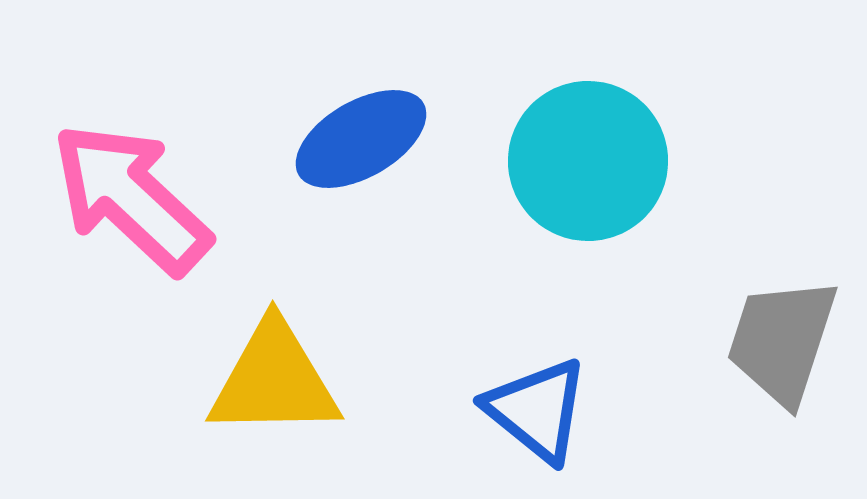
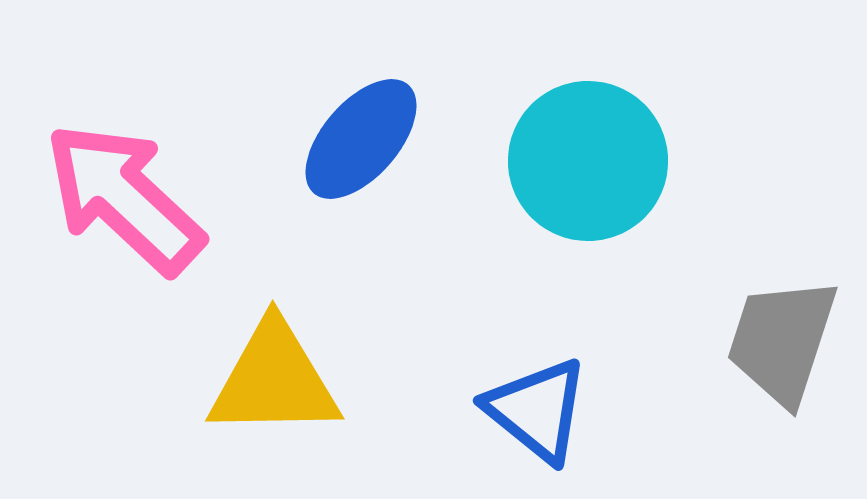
blue ellipse: rotated 19 degrees counterclockwise
pink arrow: moved 7 px left
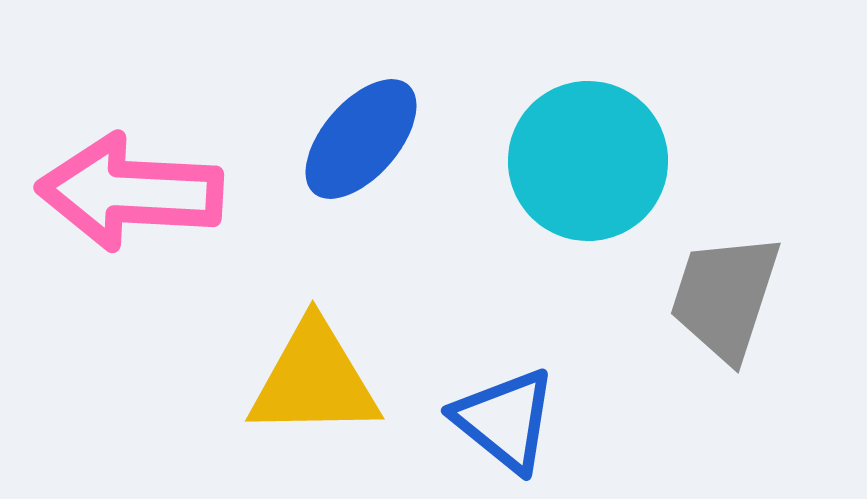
pink arrow: moved 6 px right, 6 px up; rotated 40 degrees counterclockwise
gray trapezoid: moved 57 px left, 44 px up
yellow triangle: moved 40 px right
blue triangle: moved 32 px left, 10 px down
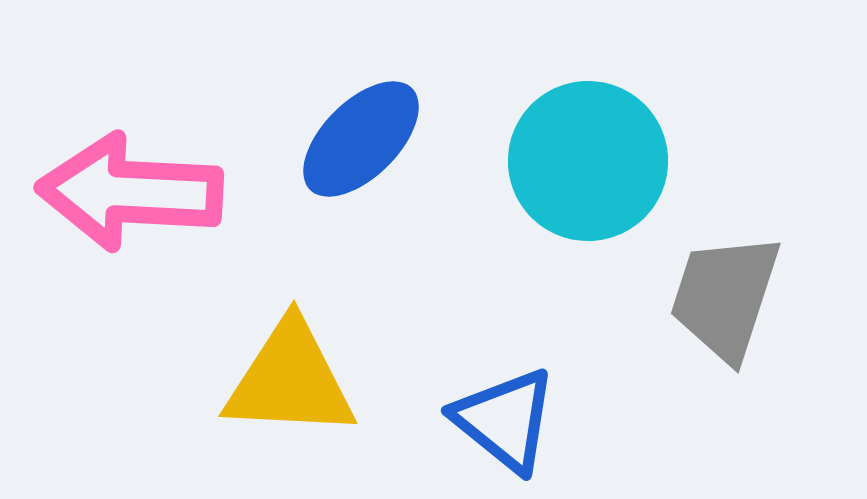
blue ellipse: rotated 4 degrees clockwise
yellow triangle: moved 24 px left; rotated 4 degrees clockwise
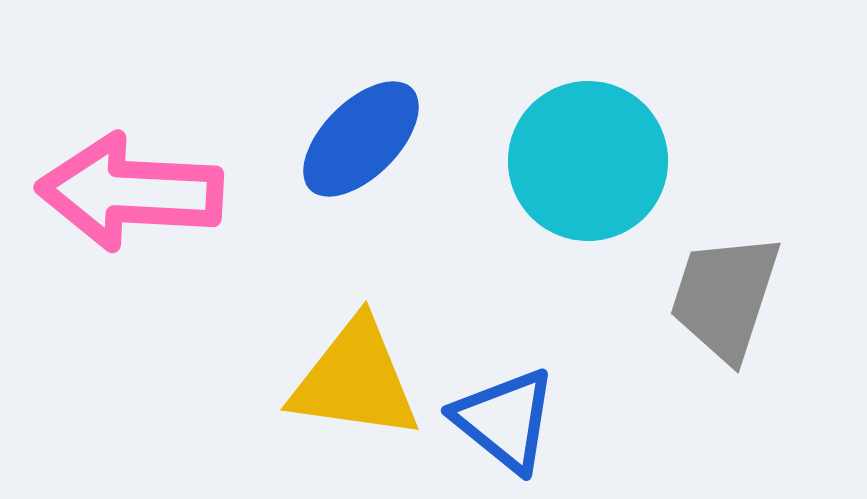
yellow triangle: moved 65 px right; rotated 5 degrees clockwise
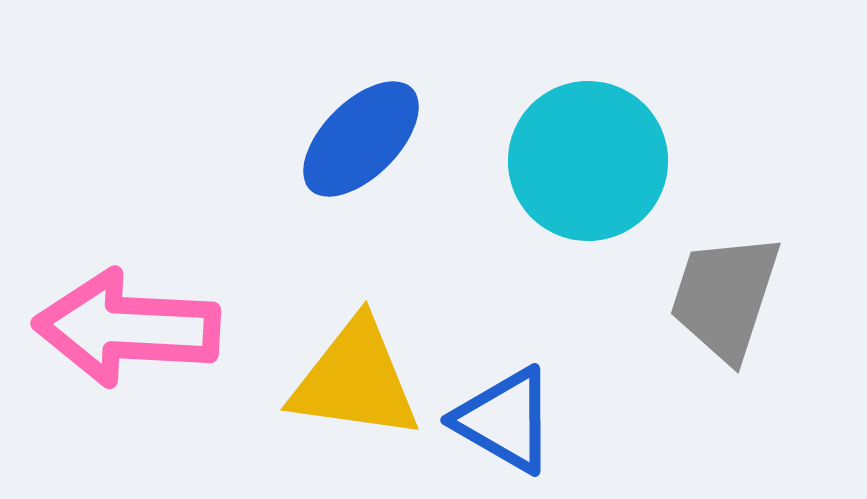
pink arrow: moved 3 px left, 136 px down
blue triangle: rotated 9 degrees counterclockwise
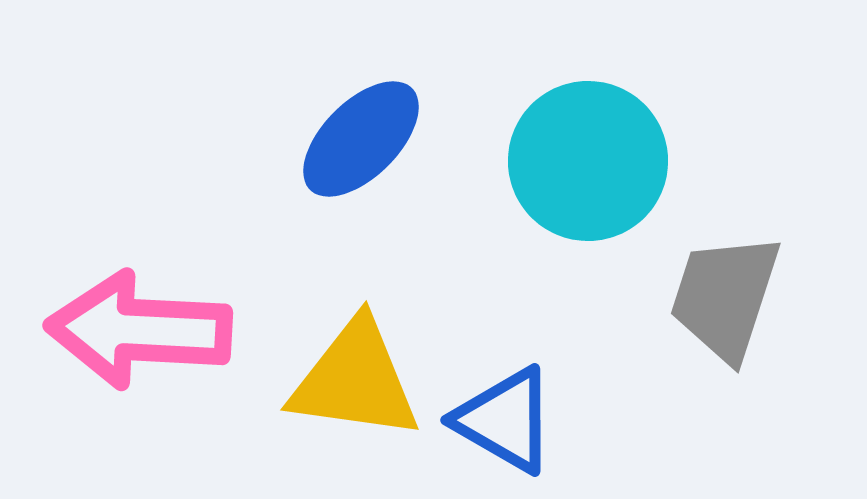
pink arrow: moved 12 px right, 2 px down
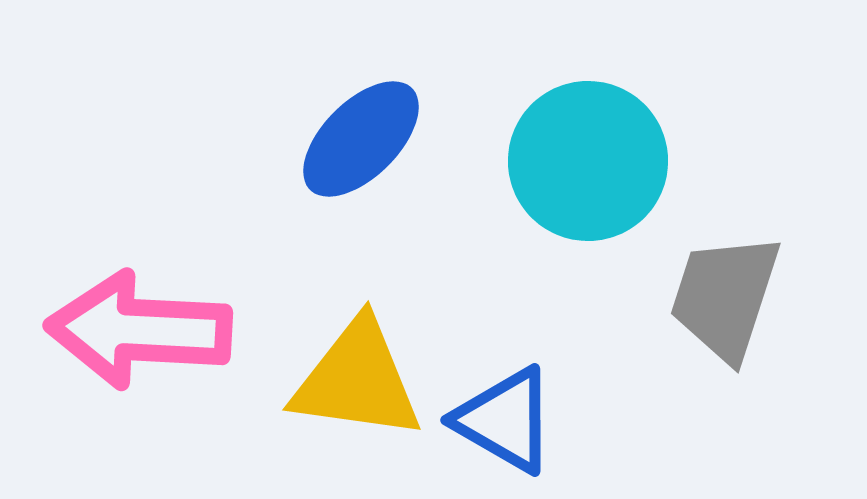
yellow triangle: moved 2 px right
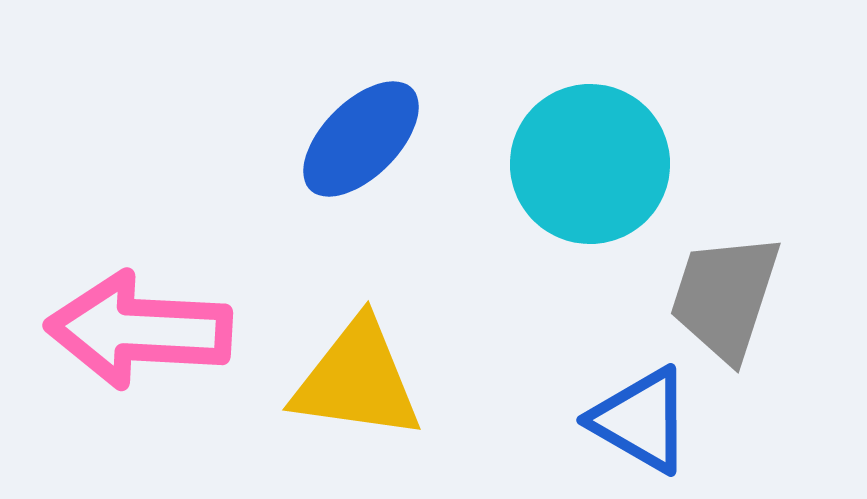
cyan circle: moved 2 px right, 3 px down
blue triangle: moved 136 px right
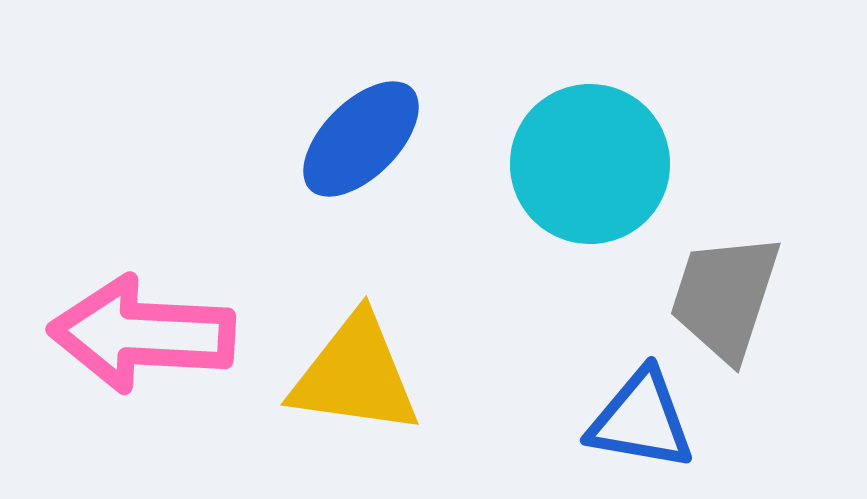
pink arrow: moved 3 px right, 4 px down
yellow triangle: moved 2 px left, 5 px up
blue triangle: rotated 20 degrees counterclockwise
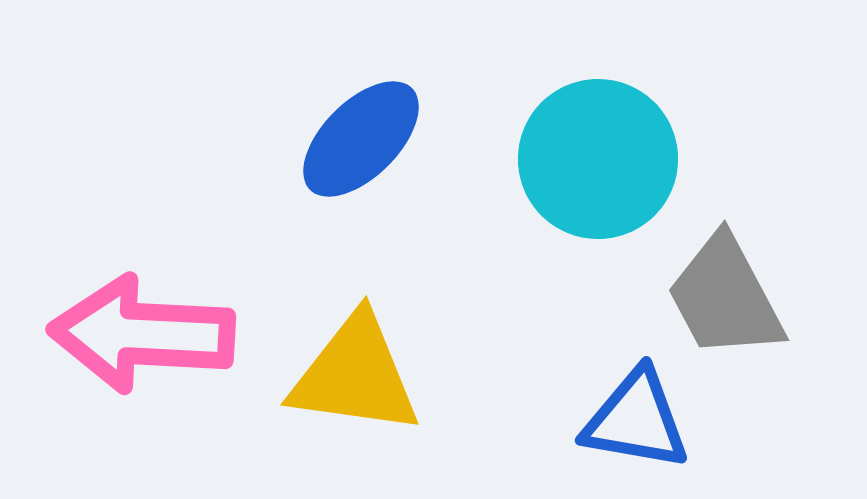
cyan circle: moved 8 px right, 5 px up
gray trapezoid: rotated 46 degrees counterclockwise
blue triangle: moved 5 px left
